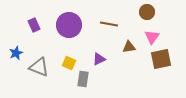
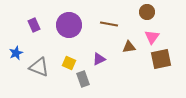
gray rectangle: rotated 28 degrees counterclockwise
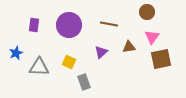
purple rectangle: rotated 32 degrees clockwise
purple triangle: moved 2 px right, 7 px up; rotated 16 degrees counterclockwise
yellow square: moved 1 px up
gray triangle: rotated 20 degrees counterclockwise
gray rectangle: moved 1 px right, 3 px down
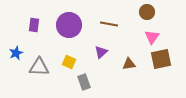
brown triangle: moved 17 px down
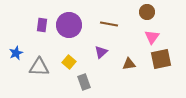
purple rectangle: moved 8 px right
yellow square: rotated 16 degrees clockwise
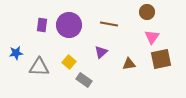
blue star: rotated 16 degrees clockwise
gray rectangle: moved 2 px up; rotated 35 degrees counterclockwise
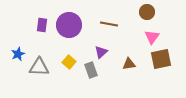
blue star: moved 2 px right, 1 px down; rotated 16 degrees counterclockwise
gray rectangle: moved 7 px right, 10 px up; rotated 35 degrees clockwise
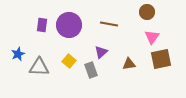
yellow square: moved 1 px up
